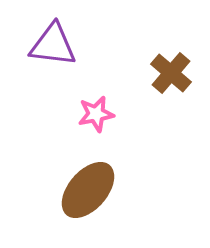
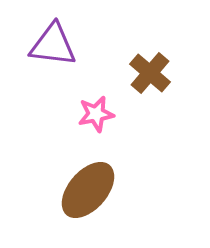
brown cross: moved 21 px left
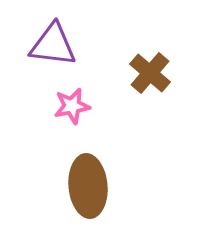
pink star: moved 24 px left, 8 px up
brown ellipse: moved 4 px up; rotated 46 degrees counterclockwise
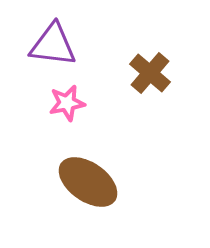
pink star: moved 5 px left, 3 px up
brown ellipse: moved 4 px up; rotated 50 degrees counterclockwise
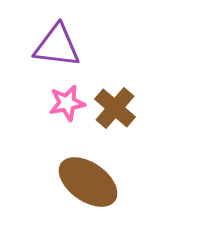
purple triangle: moved 4 px right, 1 px down
brown cross: moved 35 px left, 35 px down
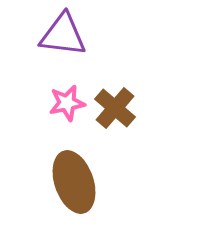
purple triangle: moved 6 px right, 11 px up
brown ellipse: moved 14 px left; rotated 36 degrees clockwise
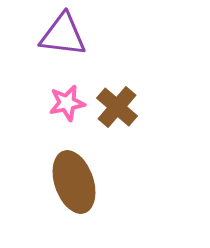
brown cross: moved 2 px right, 1 px up
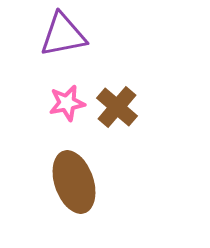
purple triangle: rotated 18 degrees counterclockwise
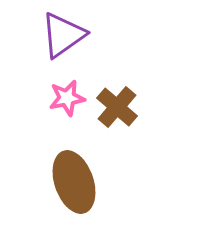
purple triangle: rotated 24 degrees counterclockwise
pink star: moved 5 px up
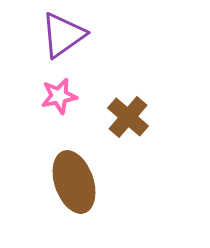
pink star: moved 8 px left, 2 px up
brown cross: moved 11 px right, 10 px down
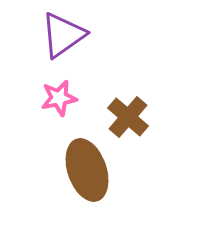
pink star: moved 2 px down
brown ellipse: moved 13 px right, 12 px up
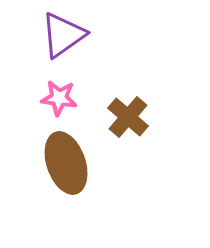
pink star: rotated 18 degrees clockwise
brown ellipse: moved 21 px left, 7 px up
